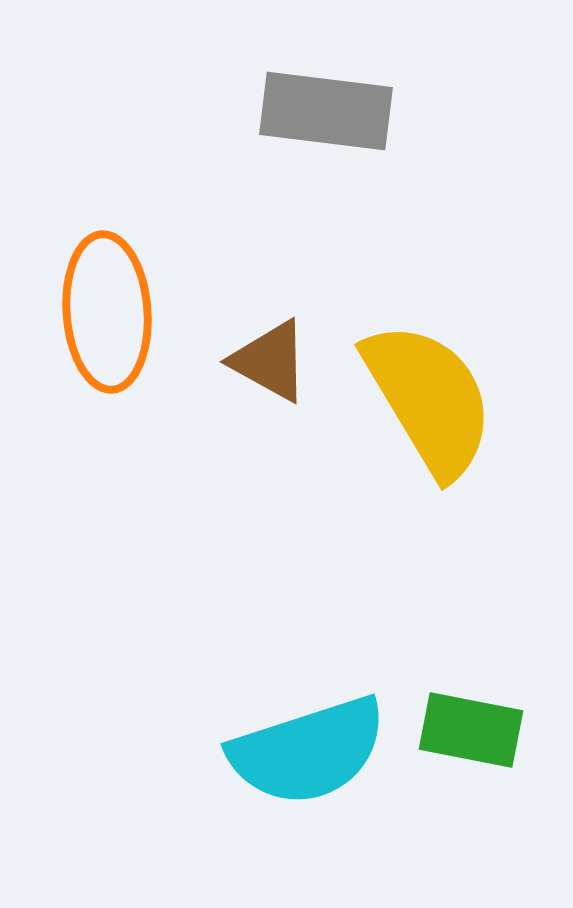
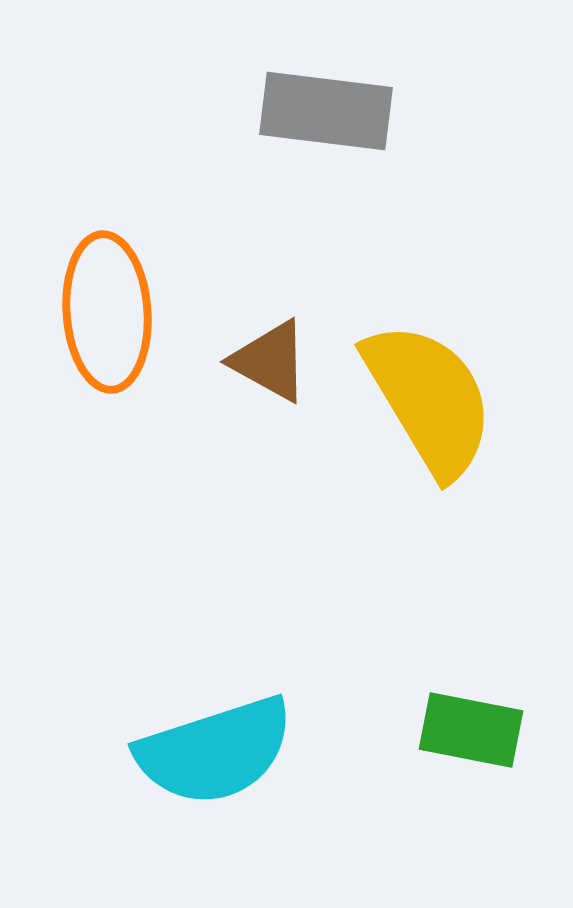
cyan semicircle: moved 93 px left
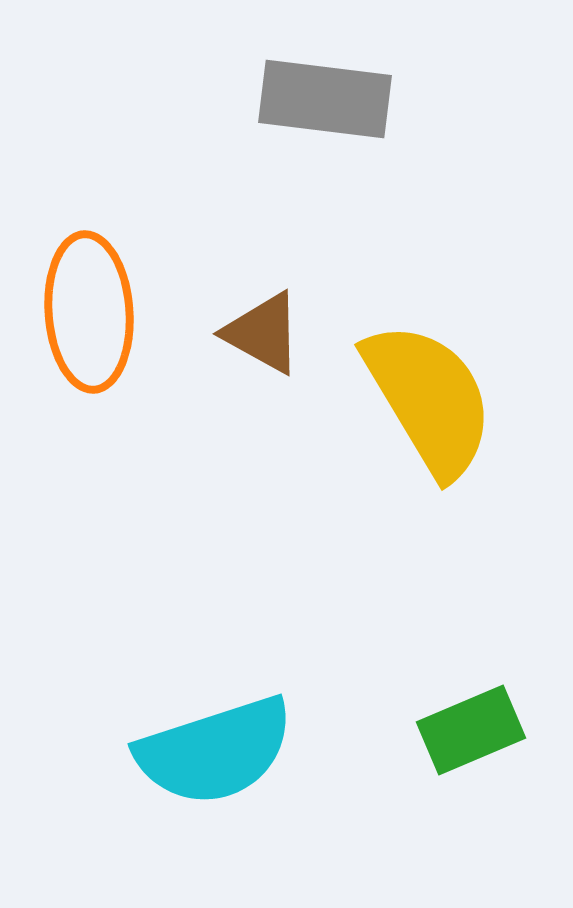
gray rectangle: moved 1 px left, 12 px up
orange ellipse: moved 18 px left
brown triangle: moved 7 px left, 28 px up
green rectangle: rotated 34 degrees counterclockwise
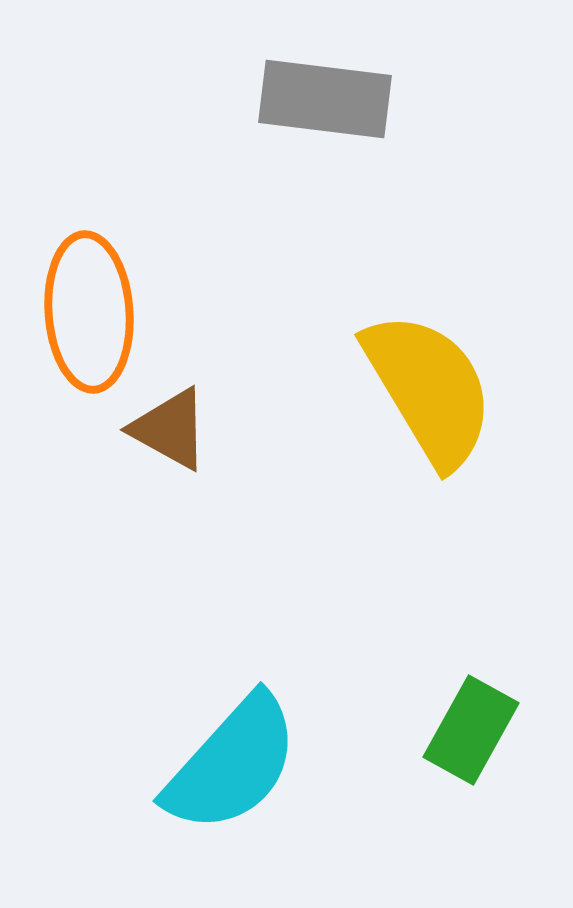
brown triangle: moved 93 px left, 96 px down
yellow semicircle: moved 10 px up
green rectangle: rotated 38 degrees counterclockwise
cyan semicircle: moved 17 px right, 13 px down; rotated 30 degrees counterclockwise
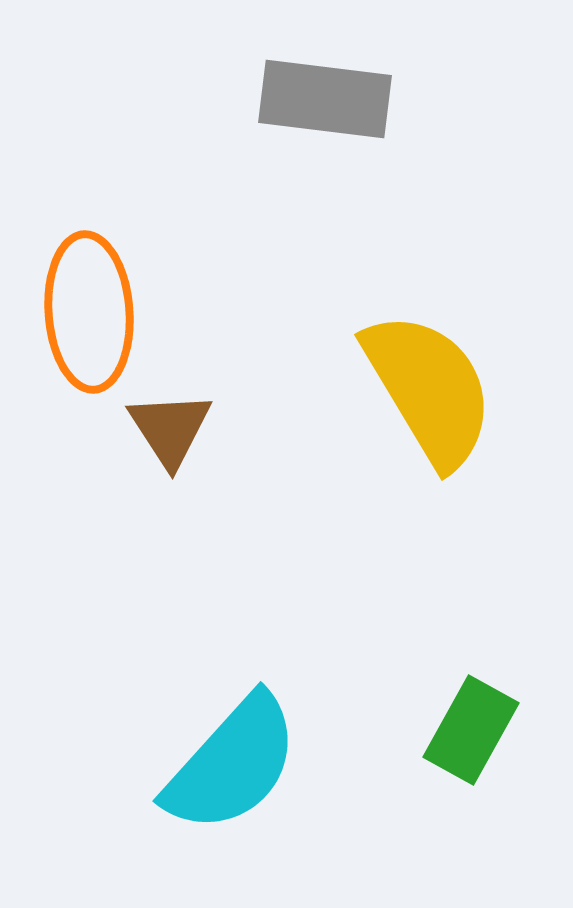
brown triangle: rotated 28 degrees clockwise
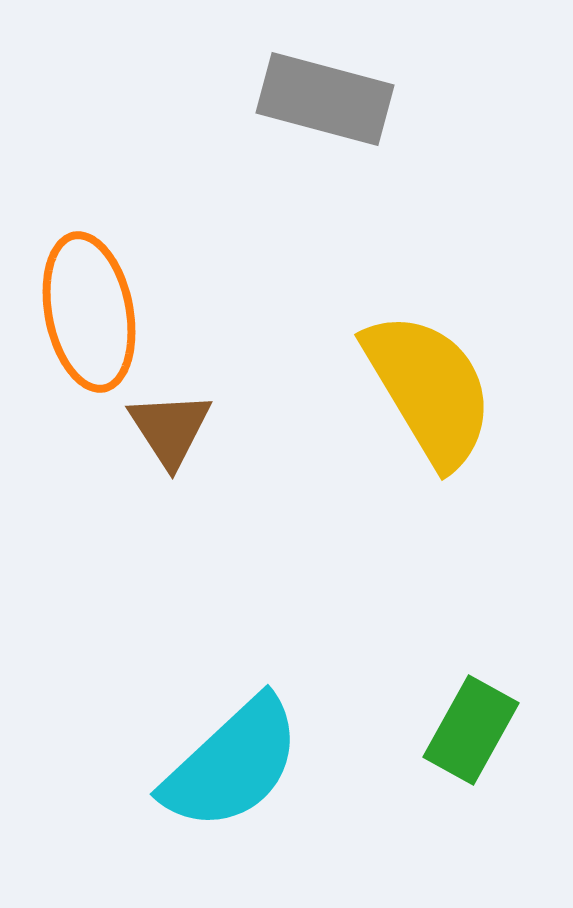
gray rectangle: rotated 8 degrees clockwise
orange ellipse: rotated 7 degrees counterclockwise
cyan semicircle: rotated 5 degrees clockwise
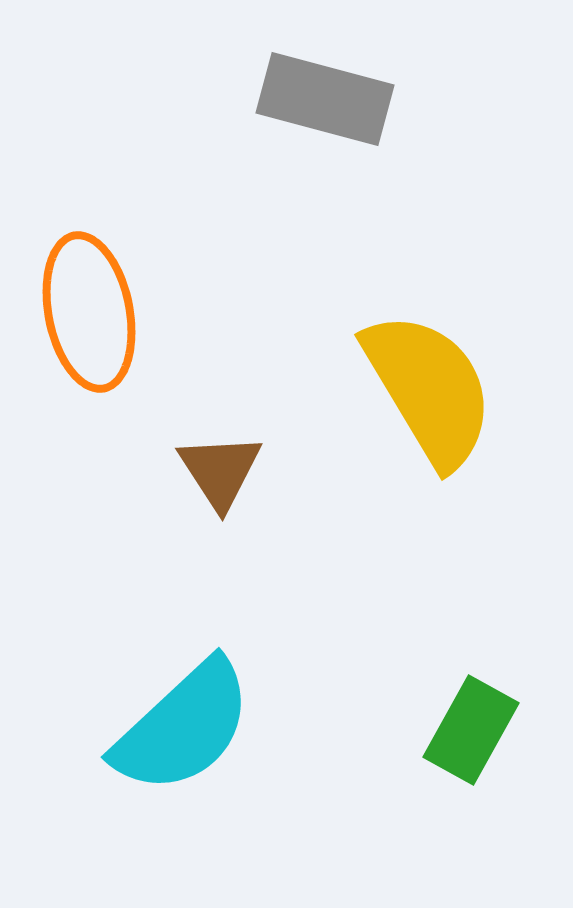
brown triangle: moved 50 px right, 42 px down
cyan semicircle: moved 49 px left, 37 px up
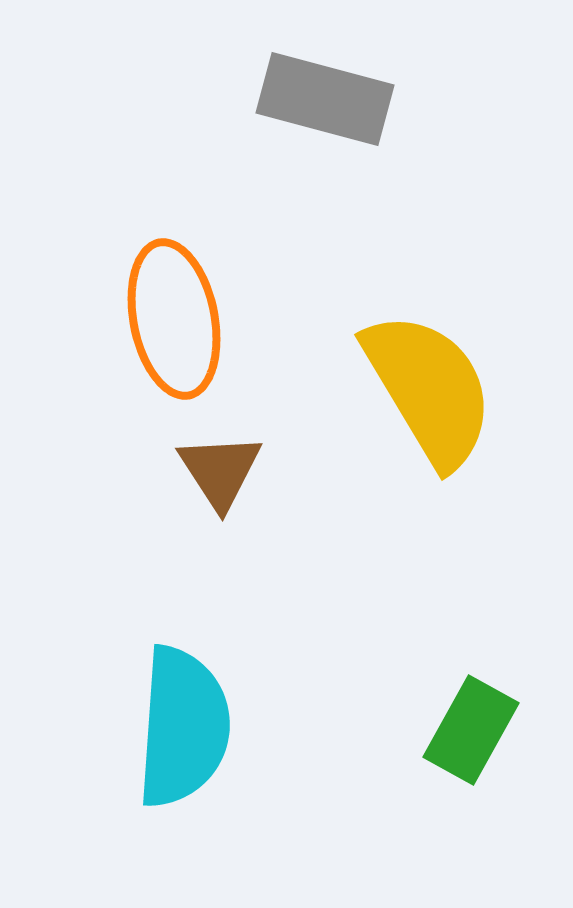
orange ellipse: moved 85 px right, 7 px down
cyan semicircle: rotated 43 degrees counterclockwise
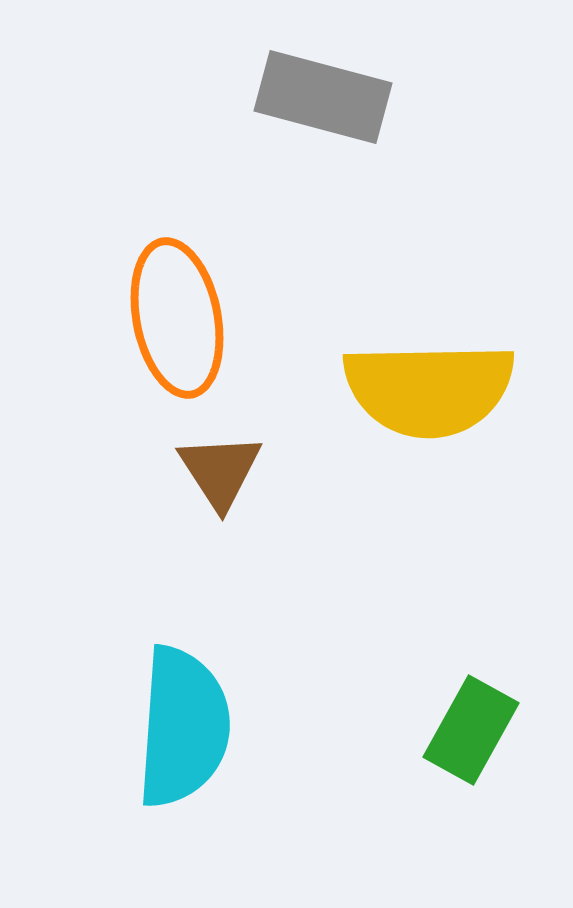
gray rectangle: moved 2 px left, 2 px up
orange ellipse: moved 3 px right, 1 px up
yellow semicircle: rotated 120 degrees clockwise
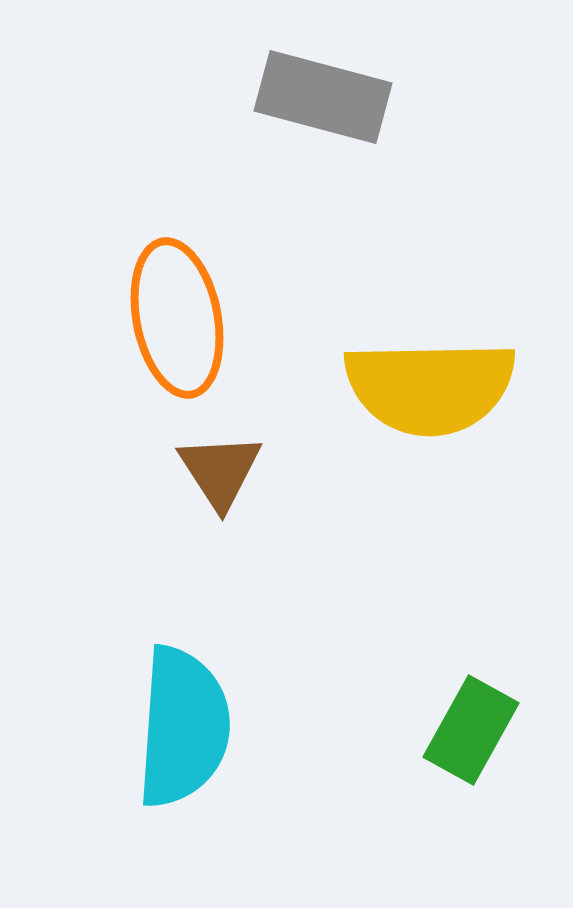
yellow semicircle: moved 1 px right, 2 px up
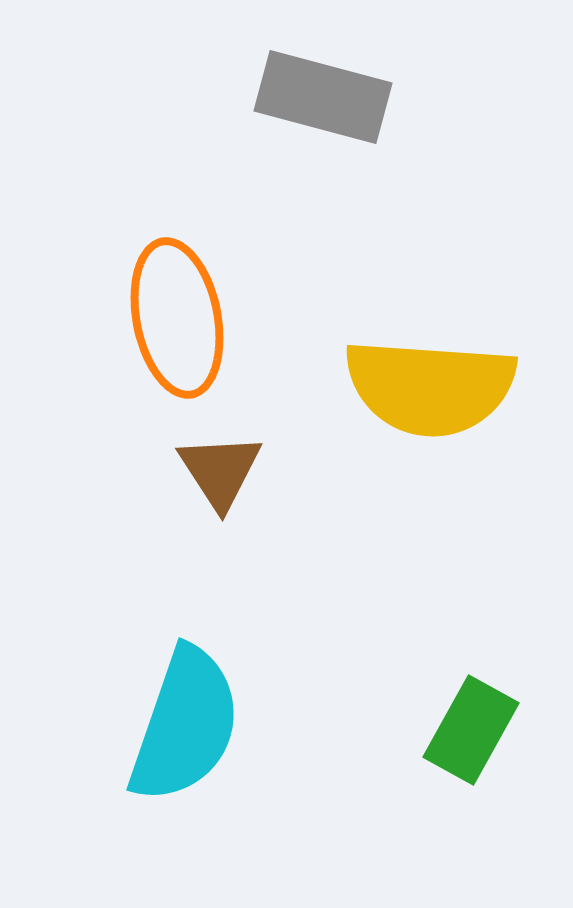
yellow semicircle: rotated 5 degrees clockwise
cyan semicircle: moved 2 px right, 2 px up; rotated 15 degrees clockwise
